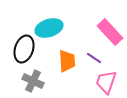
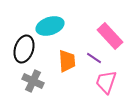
cyan ellipse: moved 1 px right, 2 px up
pink rectangle: moved 4 px down
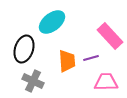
cyan ellipse: moved 2 px right, 4 px up; rotated 20 degrees counterclockwise
purple line: moved 3 px left; rotated 49 degrees counterclockwise
pink trapezoid: rotated 70 degrees clockwise
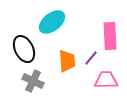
pink rectangle: rotated 40 degrees clockwise
black ellipse: rotated 44 degrees counterclockwise
purple line: rotated 35 degrees counterclockwise
pink trapezoid: moved 2 px up
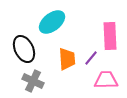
orange trapezoid: moved 2 px up
